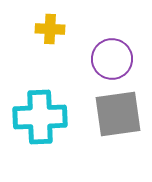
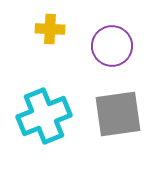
purple circle: moved 13 px up
cyan cross: moved 4 px right, 1 px up; rotated 20 degrees counterclockwise
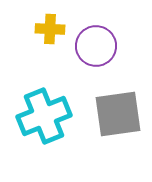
purple circle: moved 16 px left
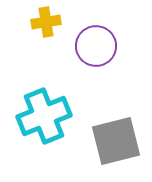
yellow cross: moved 4 px left, 7 px up; rotated 12 degrees counterclockwise
gray square: moved 2 px left, 27 px down; rotated 6 degrees counterclockwise
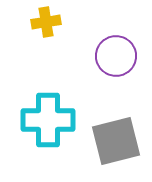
purple circle: moved 20 px right, 10 px down
cyan cross: moved 4 px right, 4 px down; rotated 22 degrees clockwise
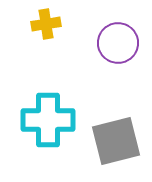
yellow cross: moved 2 px down
purple circle: moved 2 px right, 13 px up
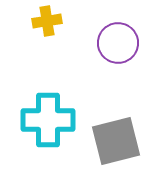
yellow cross: moved 1 px right, 3 px up
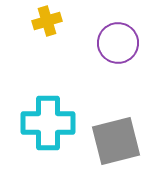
yellow cross: rotated 8 degrees counterclockwise
cyan cross: moved 3 px down
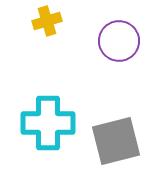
purple circle: moved 1 px right, 2 px up
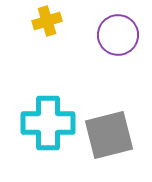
purple circle: moved 1 px left, 6 px up
gray square: moved 7 px left, 6 px up
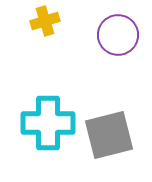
yellow cross: moved 2 px left
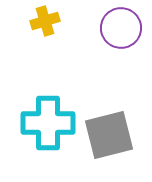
purple circle: moved 3 px right, 7 px up
